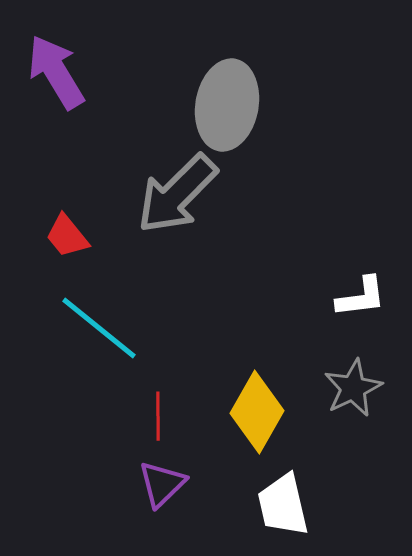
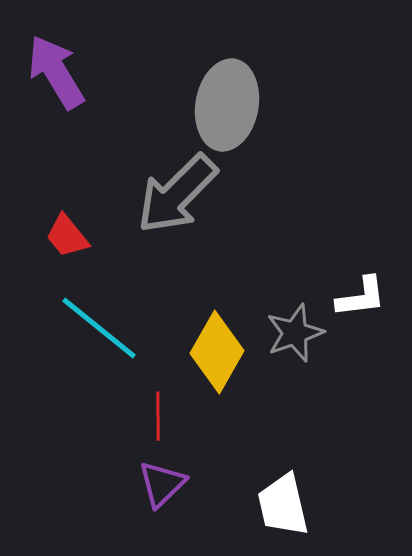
gray star: moved 58 px left, 55 px up; rotated 6 degrees clockwise
yellow diamond: moved 40 px left, 60 px up
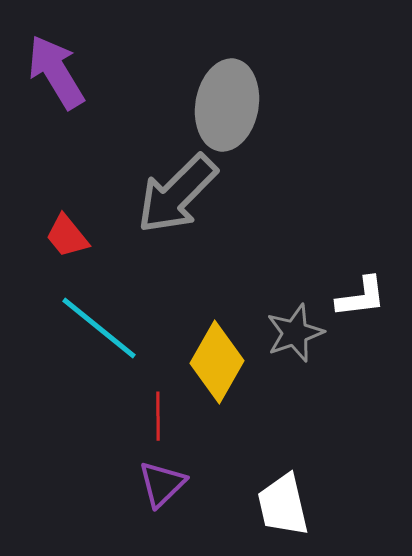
yellow diamond: moved 10 px down
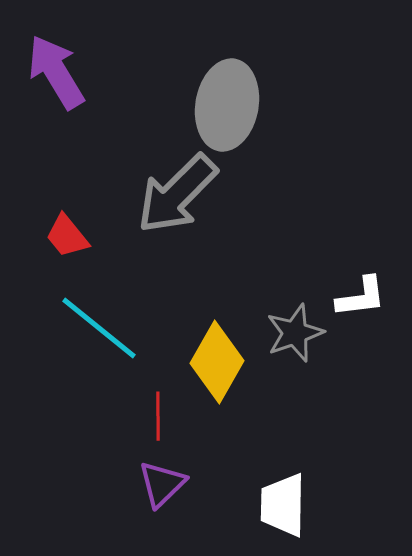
white trapezoid: rotated 14 degrees clockwise
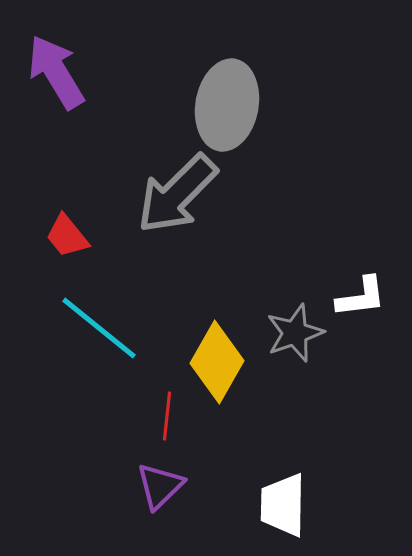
red line: moved 9 px right; rotated 6 degrees clockwise
purple triangle: moved 2 px left, 2 px down
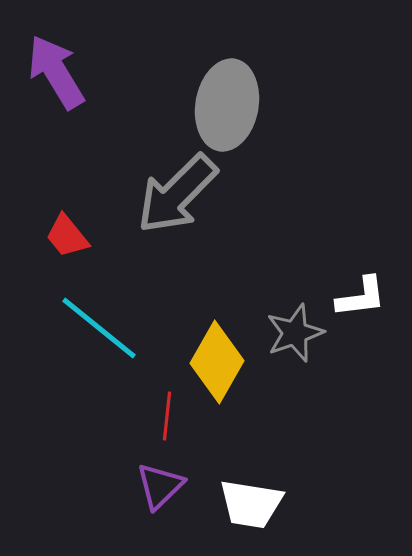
white trapezoid: moved 32 px left, 1 px up; rotated 82 degrees counterclockwise
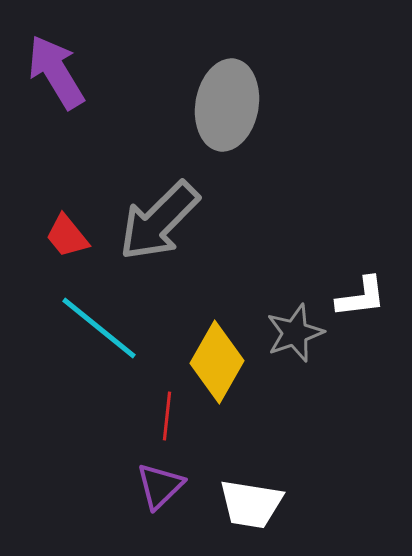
gray arrow: moved 18 px left, 27 px down
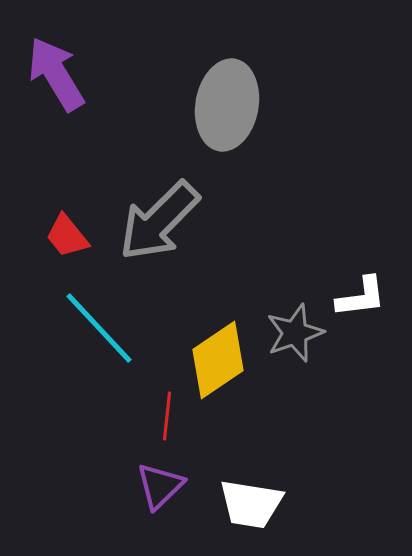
purple arrow: moved 2 px down
cyan line: rotated 8 degrees clockwise
yellow diamond: moved 1 px right, 2 px up; rotated 26 degrees clockwise
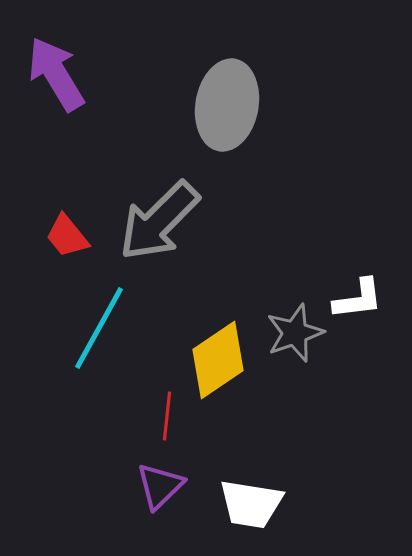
white L-shape: moved 3 px left, 2 px down
cyan line: rotated 72 degrees clockwise
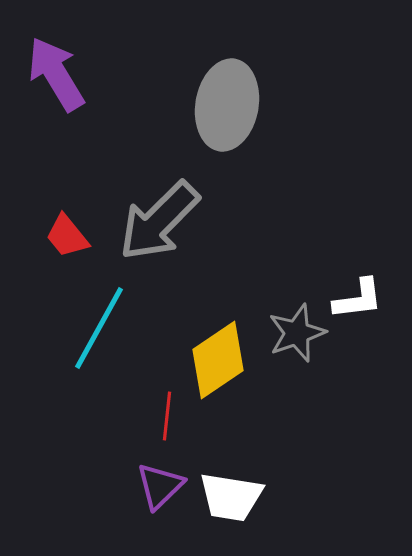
gray star: moved 2 px right
white trapezoid: moved 20 px left, 7 px up
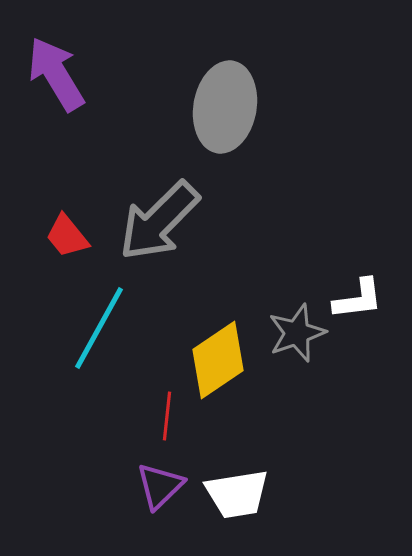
gray ellipse: moved 2 px left, 2 px down
white trapezoid: moved 6 px right, 3 px up; rotated 18 degrees counterclockwise
